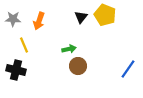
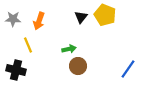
yellow line: moved 4 px right
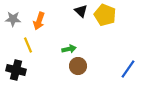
black triangle: moved 6 px up; rotated 24 degrees counterclockwise
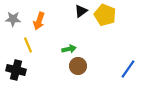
black triangle: rotated 40 degrees clockwise
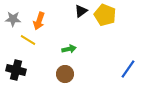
yellow line: moved 5 px up; rotated 35 degrees counterclockwise
brown circle: moved 13 px left, 8 px down
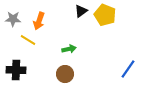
black cross: rotated 12 degrees counterclockwise
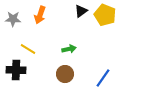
orange arrow: moved 1 px right, 6 px up
yellow line: moved 9 px down
blue line: moved 25 px left, 9 px down
